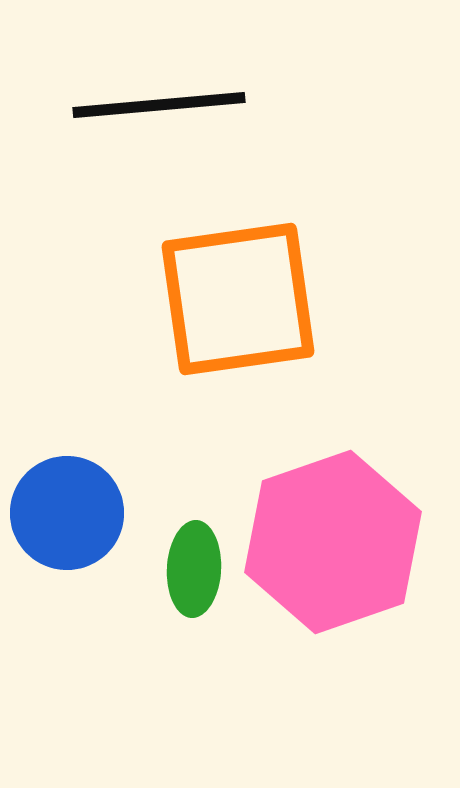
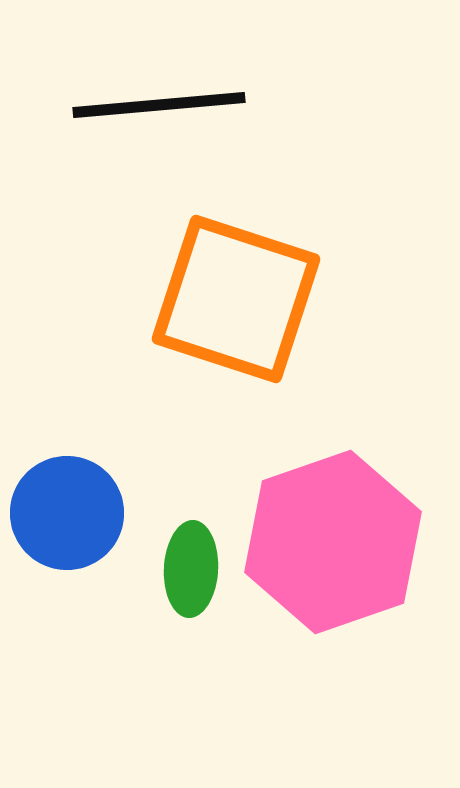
orange square: moved 2 px left; rotated 26 degrees clockwise
green ellipse: moved 3 px left
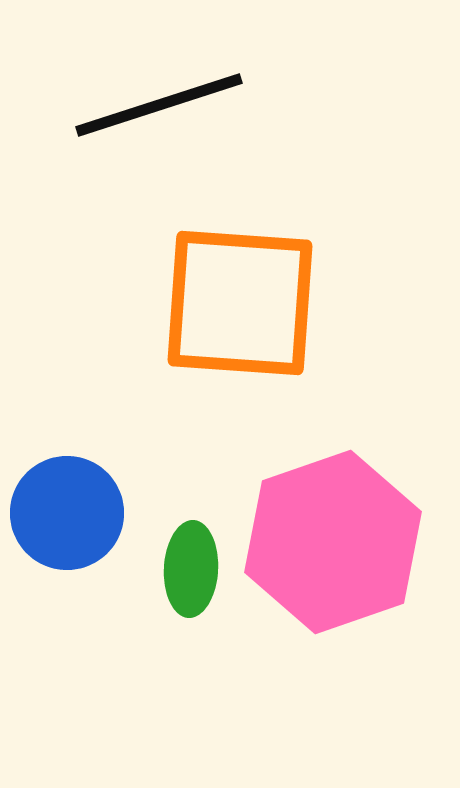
black line: rotated 13 degrees counterclockwise
orange square: moved 4 px right, 4 px down; rotated 14 degrees counterclockwise
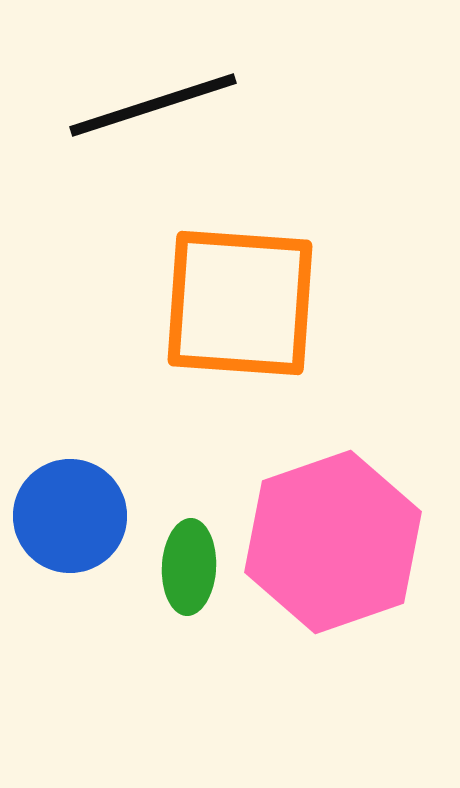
black line: moved 6 px left
blue circle: moved 3 px right, 3 px down
green ellipse: moved 2 px left, 2 px up
